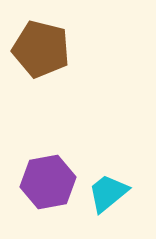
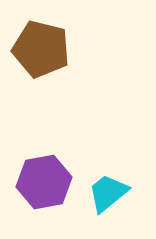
purple hexagon: moved 4 px left
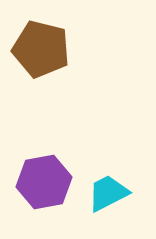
cyan trapezoid: rotated 12 degrees clockwise
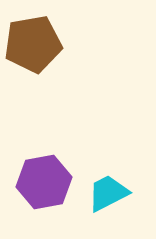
brown pentagon: moved 8 px left, 5 px up; rotated 24 degrees counterclockwise
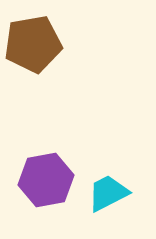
purple hexagon: moved 2 px right, 2 px up
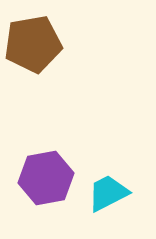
purple hexagon: moved 2 px up
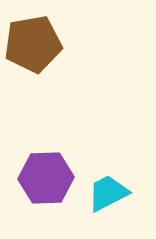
purple hexagon: rotated 8 degrees clockwise
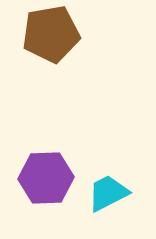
brown pentagon: moved 18 px right, 10 px up
